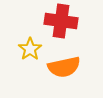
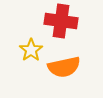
yellow star: moved 1 px right, 1 px down
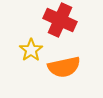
red cross: moved 1 px left, 1 px up; rotated 16 degrees clockwise
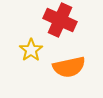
orange semicircle: moved 5 px right
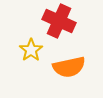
red cross: moved 1 px left, 1 px down
